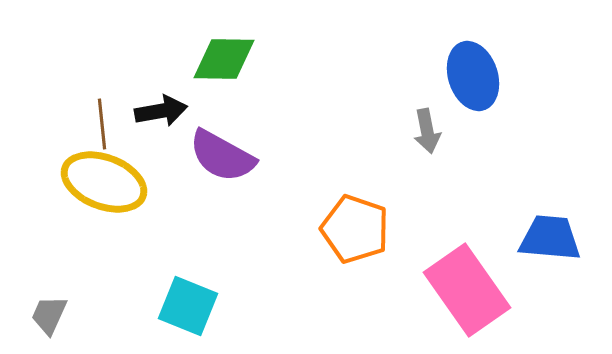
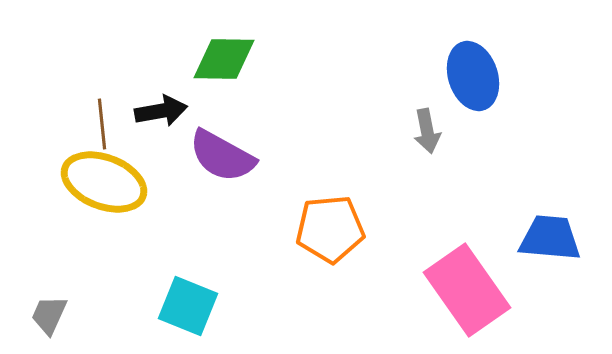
orange pentagon: moved 25 px left; rotated 24 degrees counterclockwise
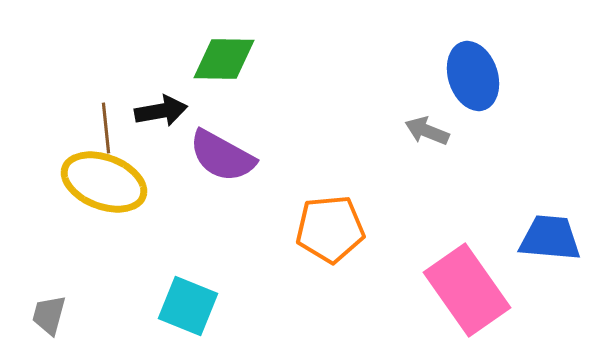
brown line: moved 4 px right, 4 px down
gray arrow: rotated 123 degrees clockwise
gray trapezoid: rotated 9 degrees counterclockwise
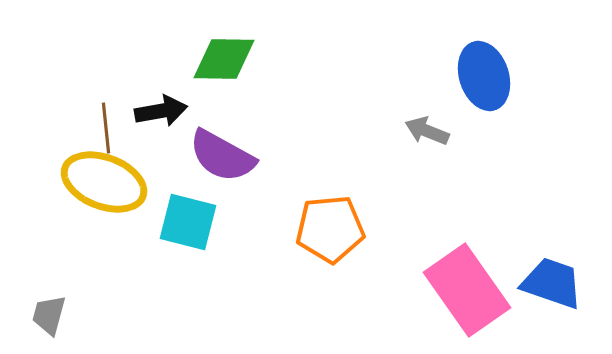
blue ellipse: moved 11 px right
blue trapezoid: moved 2 px right, 45 px down; rotated 14 degrees clockwise
cyan square: moved 84 px up; rotated 8 degrees counterclockwise
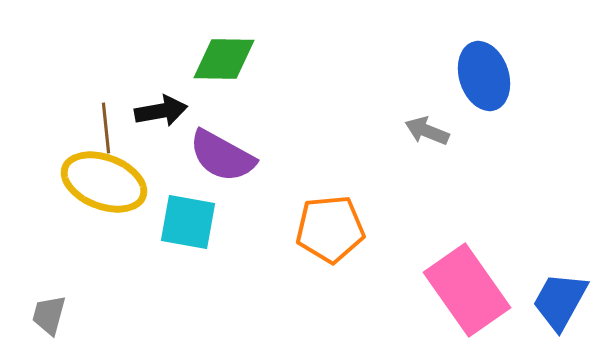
cyan square: rotated 4 degrees counterclockwise
blue trapezoid: moved 8 px right, 18 px down; rotated 80 degrees counterclockwise
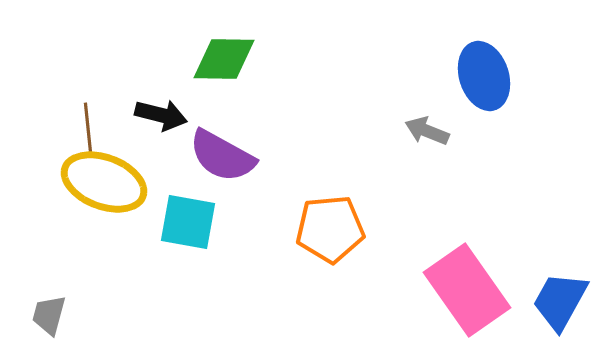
black arrow: moved 4 px down; rotated 24 degrees clockwise
brown line: moved 18 px left
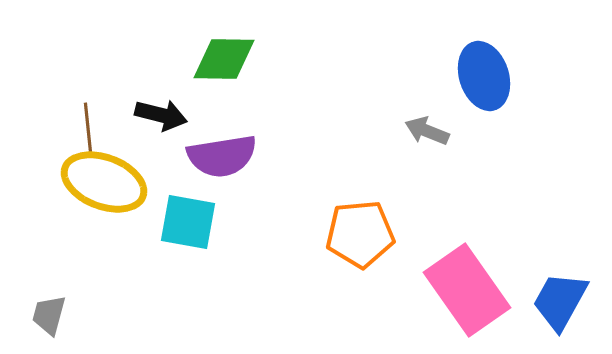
purple semicircle: rotated 38 degrees counterclockwise
orange pentagon: moved 30 px right, 5 px down
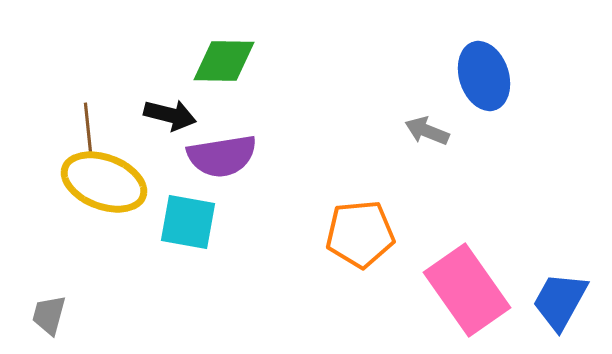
green diamond: moved 2 px down
black arrow: moved 9 px right
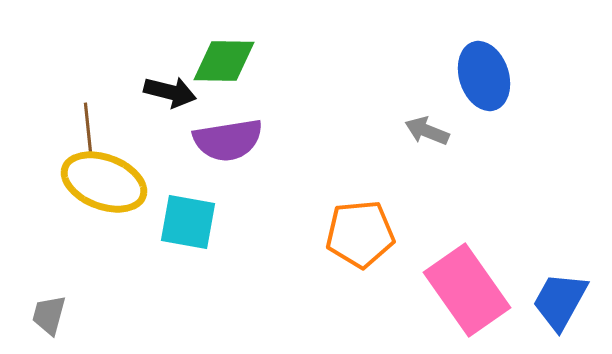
black arrow: moved 23 px up
purple semicircle: moved 6 px right, 16 px up
